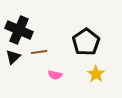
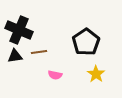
black triangle: moved 2 px right, 1 px up; rotated 35 degrees clockwise
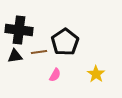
black cross: rotated 16 degrees counterclockwise
black pentagon: moved 21 px left
pink semicircle: rotated 72 degrees counterclockwise
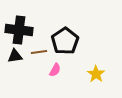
black pentagon: moved 1 px up
pink semicircle: moved 5 px up
